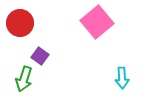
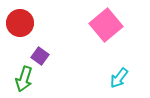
pink square: moved 9 px right, 3 px down
cyan arrow: moved 3 px left; rotated 40 degrees clockwise
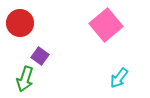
green arrow: moved 1 px right
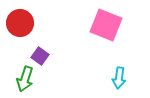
pink square: rotated 28 degrees counterclockwise
cyan arrow: rotated 30 degrees counterclockwise
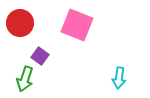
pink square: moved 29 px left
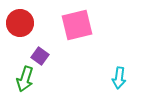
pink square: rotated 36 degrees counterclockwise
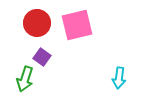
red circle: moved 17 px right
purple square: moved 2 px right, 1 px down
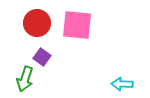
pink square: rotated 20 degrees clockwise
cyan arrow: moved 3 px right, 6 px down; rotated 85 degrees clockwise
